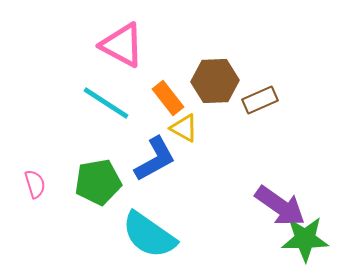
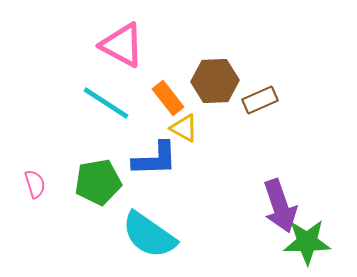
blue L-shape: rotated 27 degrees clockwise
purple arrow: rotated 36 degrees clockwise
green star: moved 2 px right, 3 px down
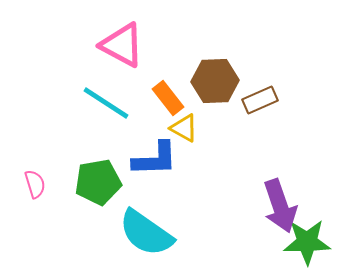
cyan semicircle: moved 3 px left, 2 px up
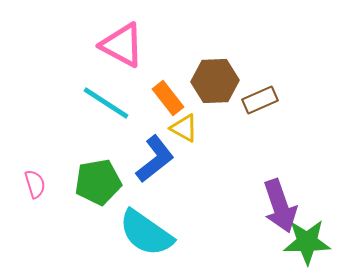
blue L-shape: rotated 36 degrees counterclockwise
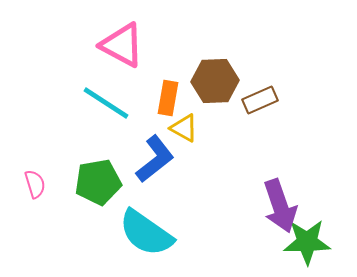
orange rectangle: rotated 48 degrees clockwise
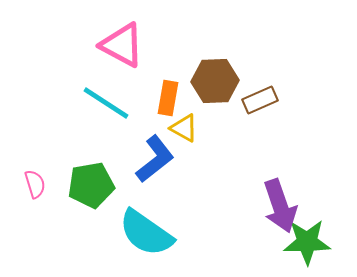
green pentagon: moved 7 px left, 3 px down
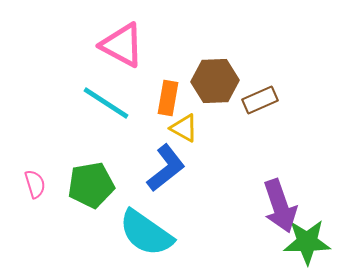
blue L-shape: moved 11 px right, 9 px down
